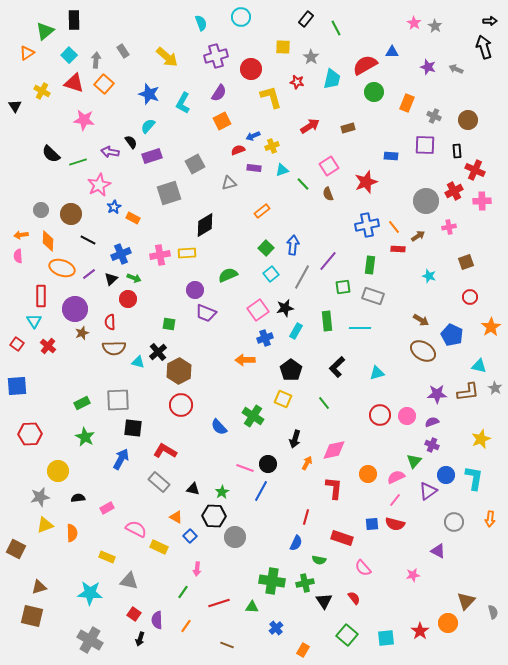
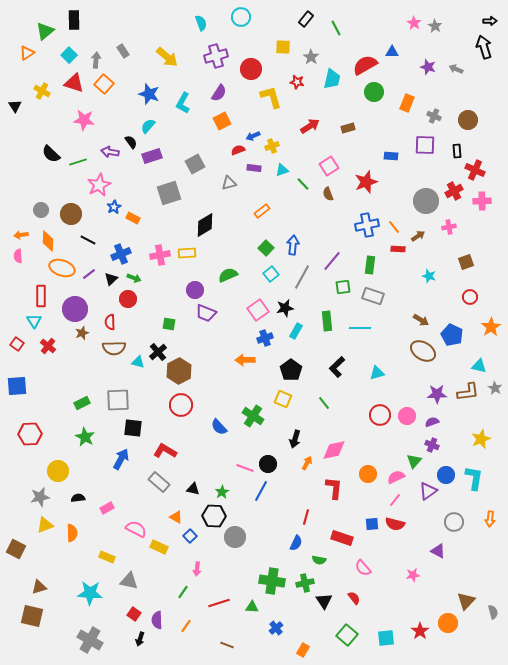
purple line at (328, 261): moved 4 px right
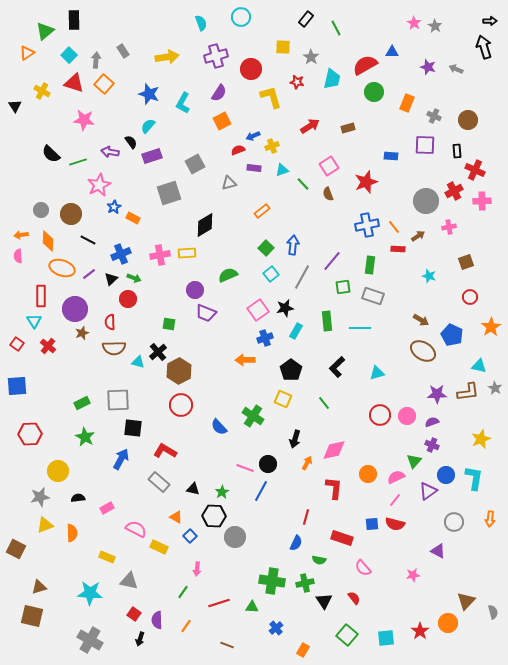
yellow arrow at (167, 57): rotated 50 degrees counterclockwise
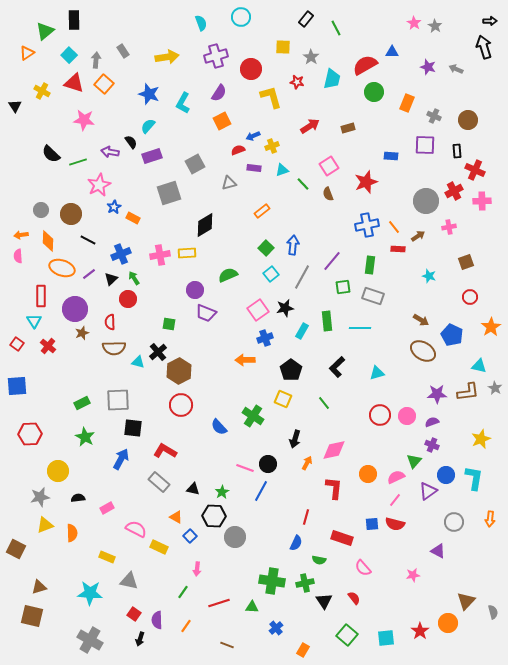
green arrow at (134, 278): rotated 144 degrees counterclockwise
cyan rectangle at (296, 331): moved 6 px right
